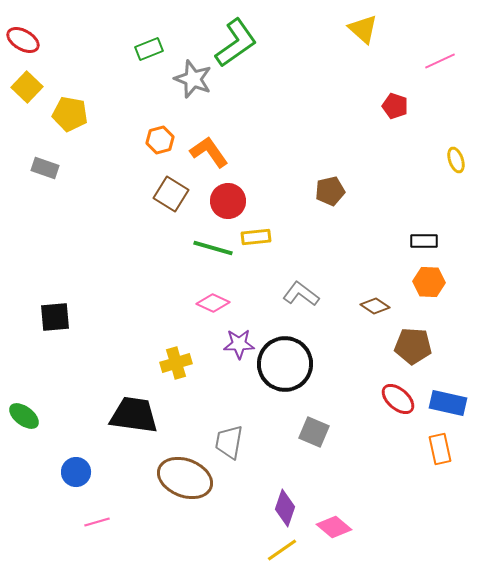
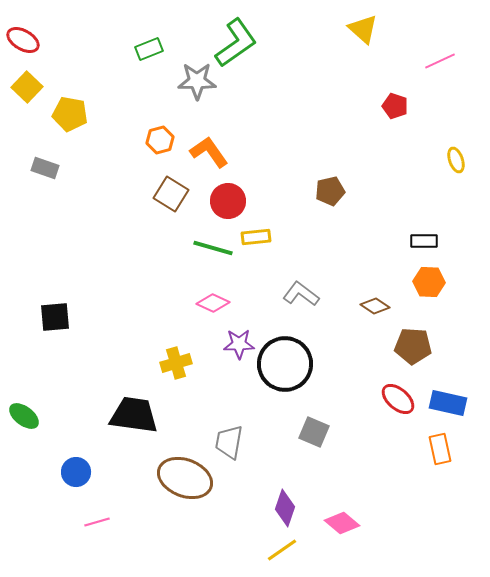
gray star at (193, 79): moved 4 px right, 2 px down; rotated 21 degrees counterclockwise
pink diamond at (334, 527): moved 8 px right, 4 px up
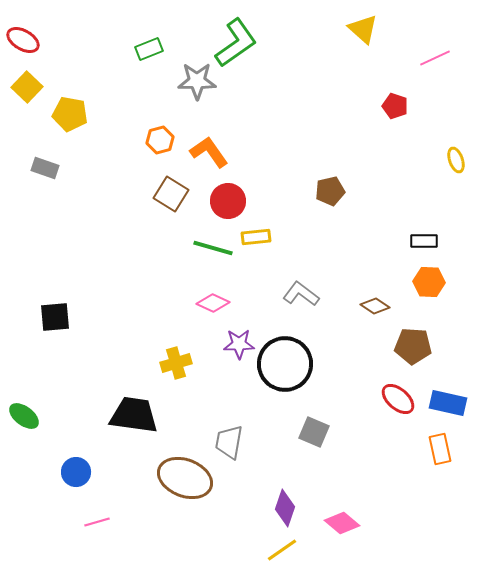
pink line at (440, 61): moved 5 px left, 3 px up
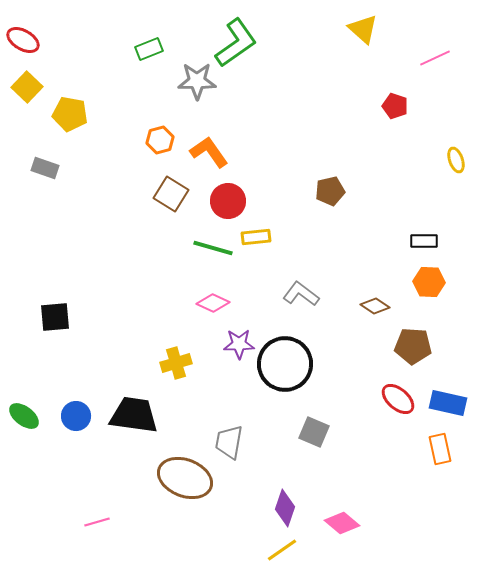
blue circle at (76, 472): moved 56 px up
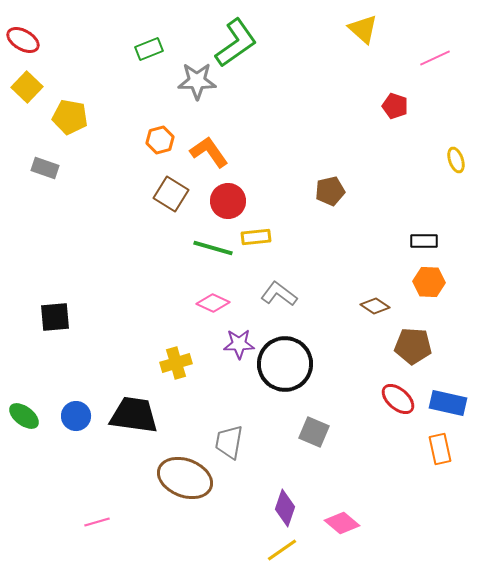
yellow pentagon at (70, 114): moved 3 px down
gray L-shape at (301, 294): moved 22 px left
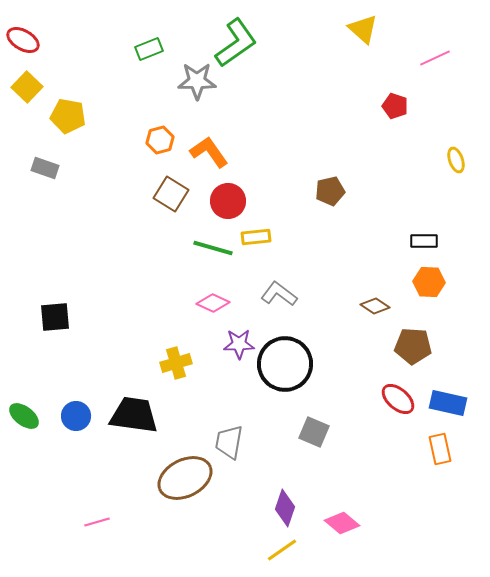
yellow pentagon at (70, 117): moved 2 px left, 1 px up
brown ellipse at (185, 478): rotated 48 degrees counterclockwise
